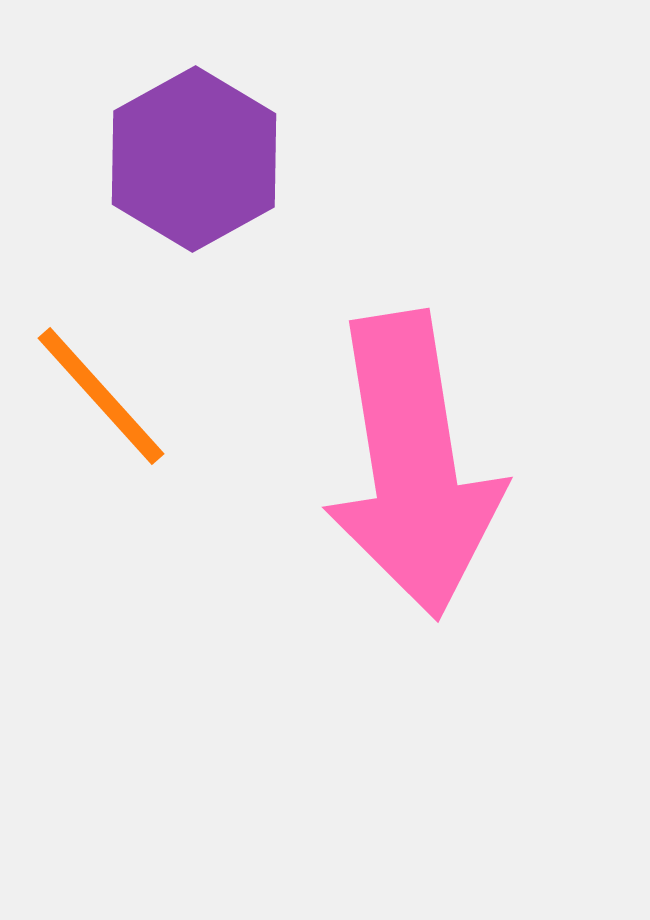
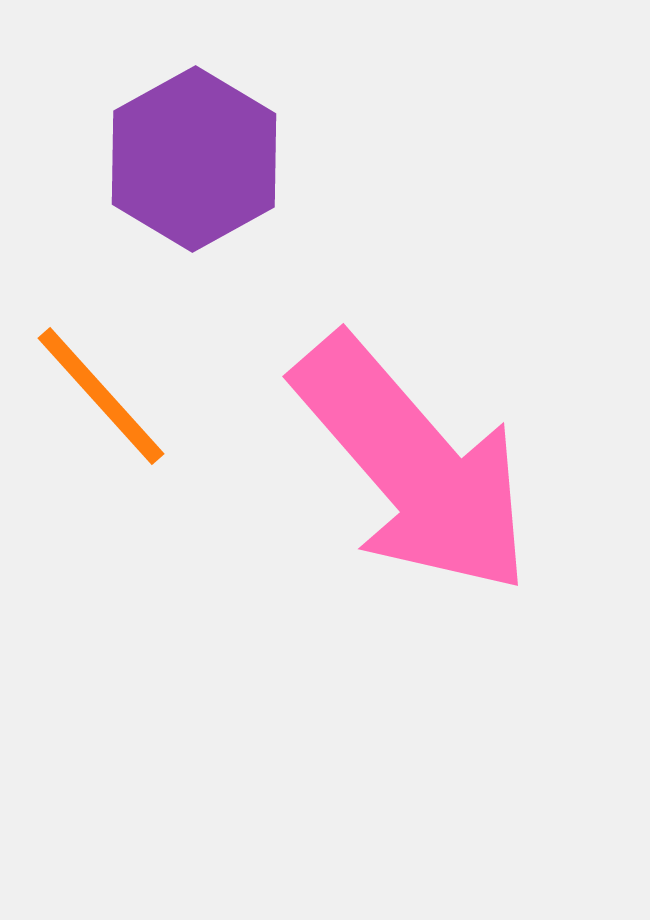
pink arrow: rotated 32 degrees counterclockwise
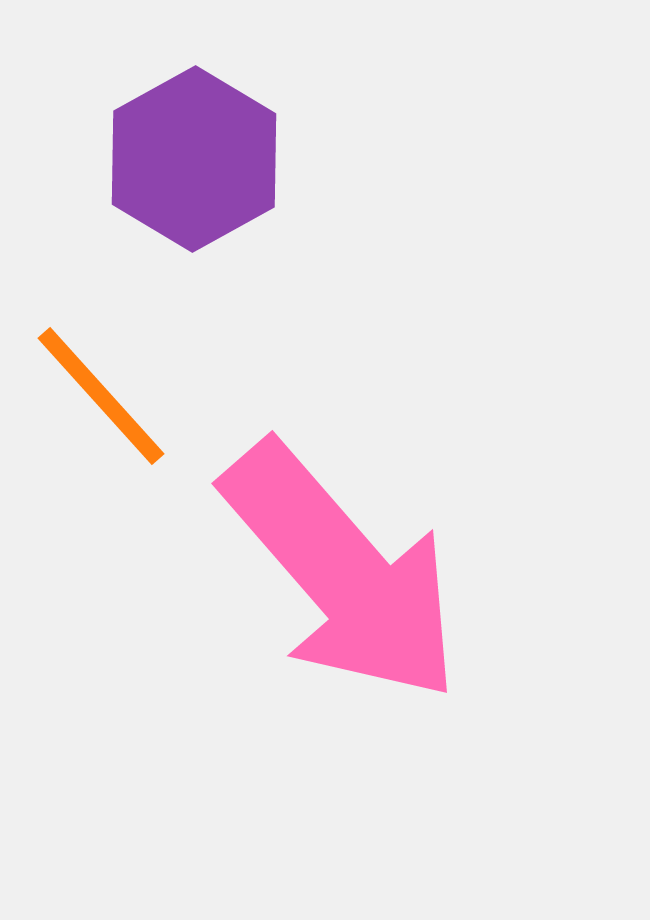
pink arrow: moved 71 px left, 107 px down
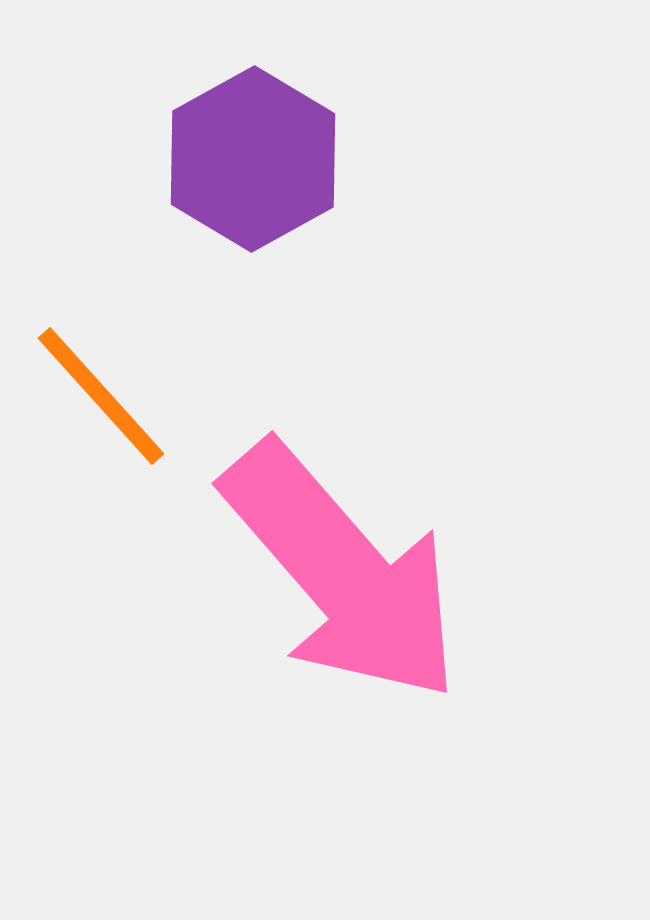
purple hexagon: moved 59 px right
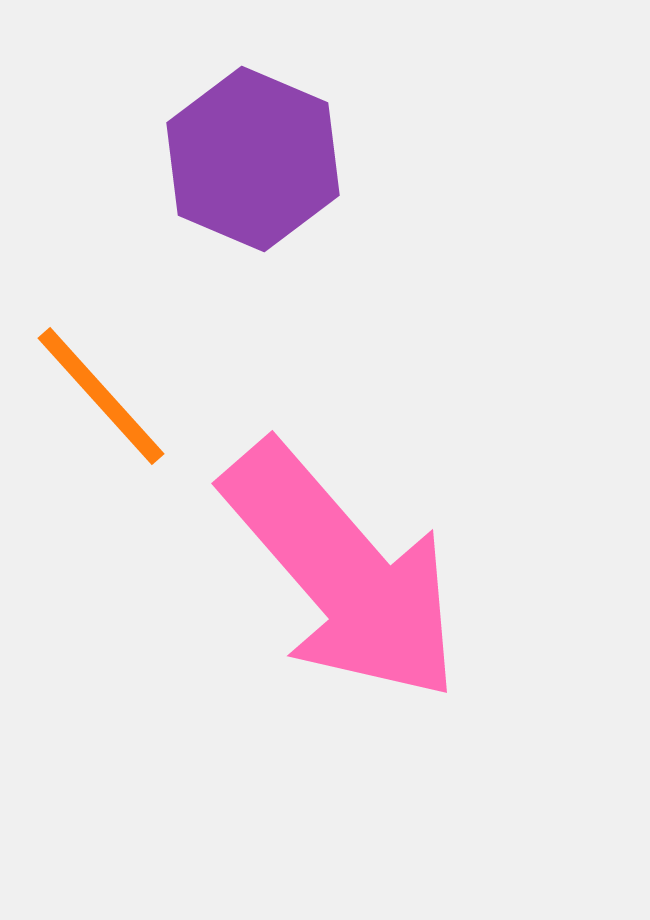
purple hexagon: rotated 8 degrees counterclockwise
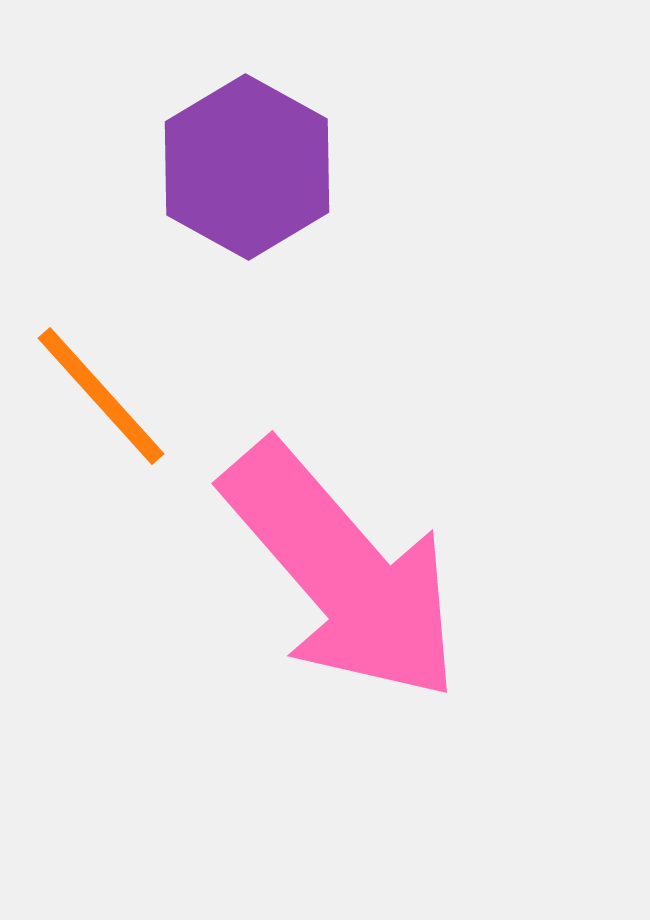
purple hexagon: moved 6 px left, 8 px down; rotated 6 degrees clockwise
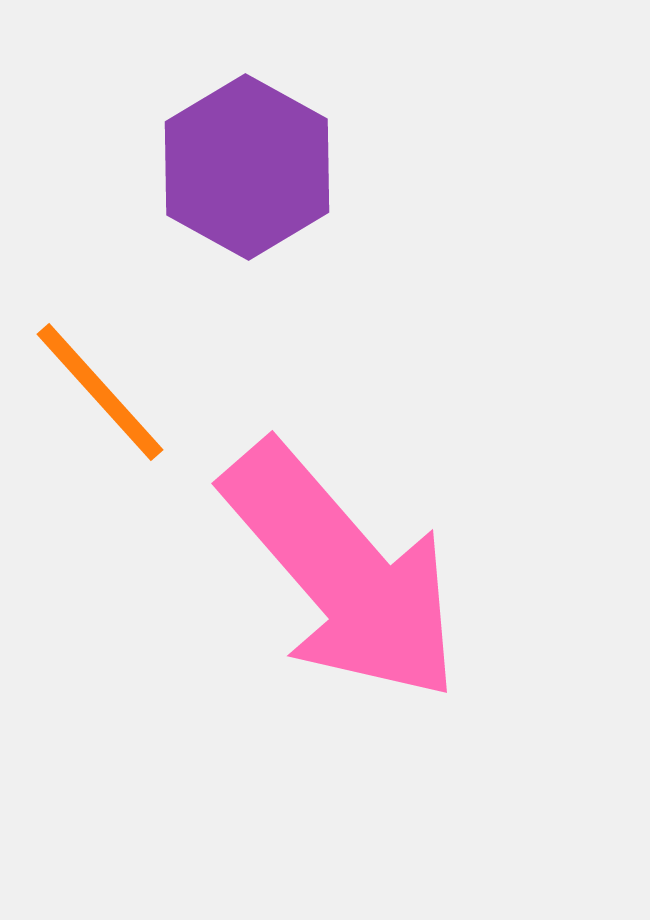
orange line: moved 1 px left, 4 px up
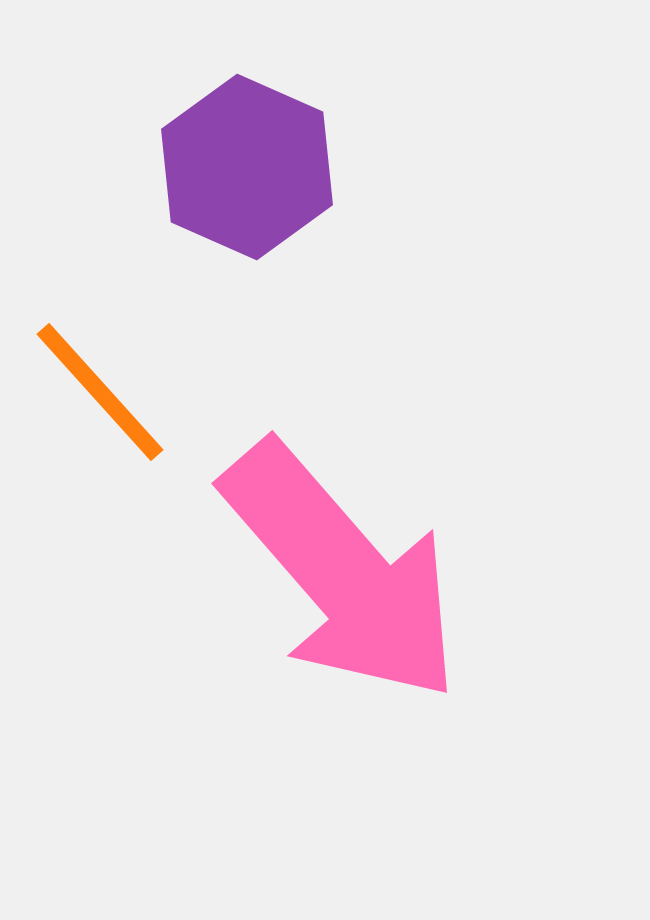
purple hexagon: rotated 5 degrees counterclockwise
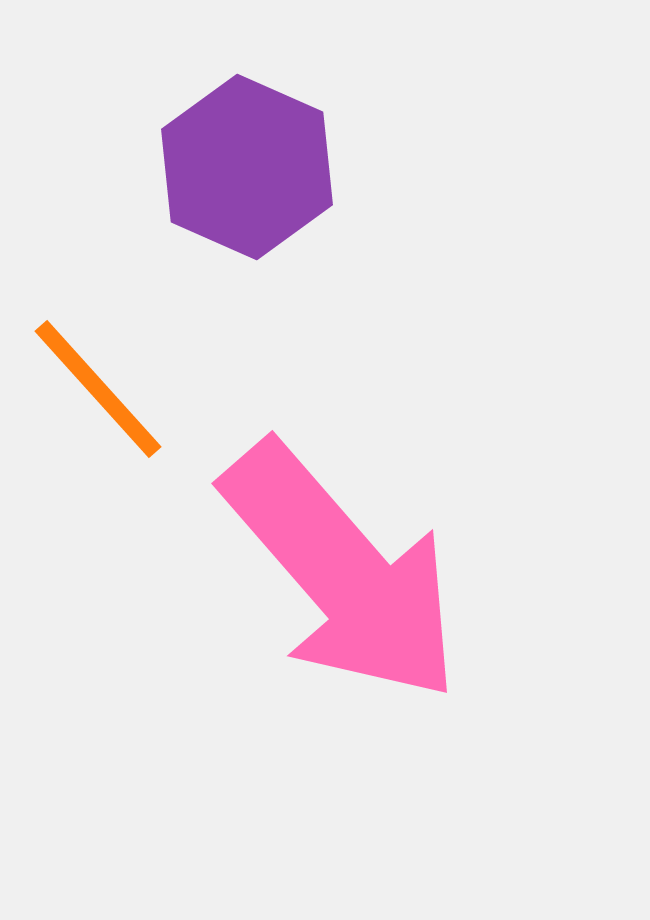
orange line: moved 2 px left, 3 px up
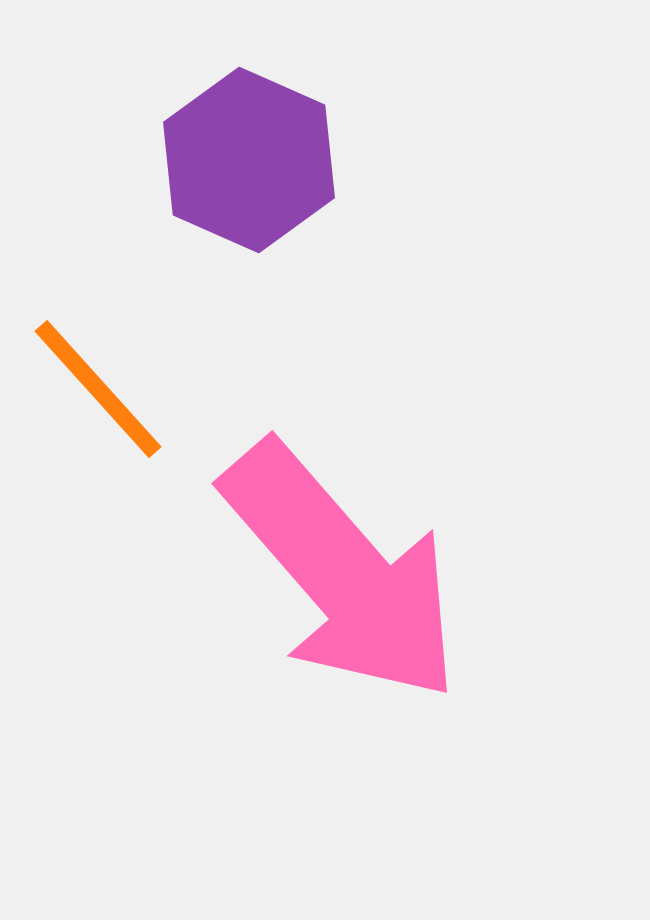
purple hexagon: moved 2 px right, 7 px up
